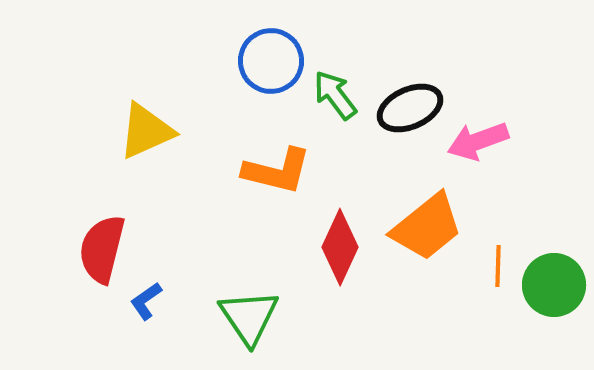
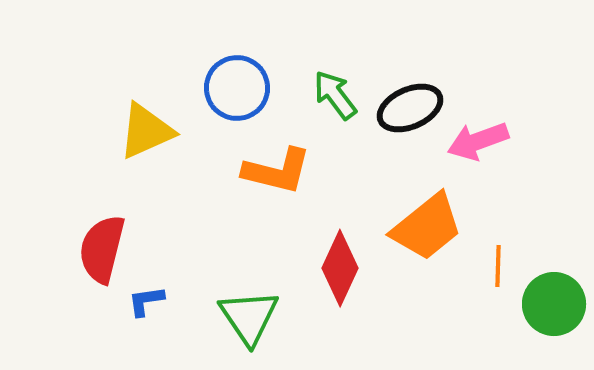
blue circle: moved 34 px left, 27 px down
red diamond: moved 21 px down
green circle: moved 19 px down
blue L-shape: rotated 27 degrees clockwise
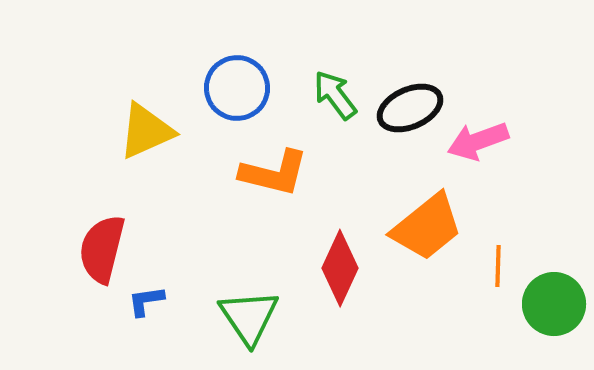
orange L-shape: moved 3 px left, 2 px down
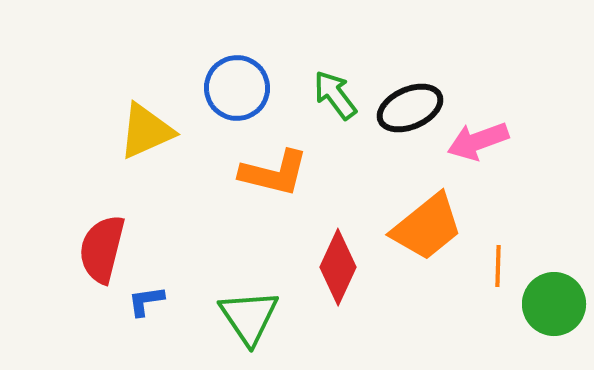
red diamond: moved 2 px left, 1 px up
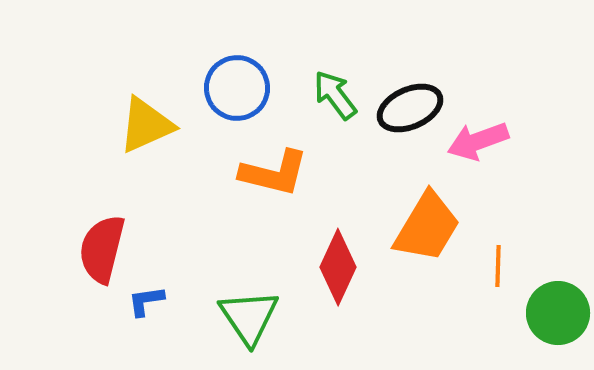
yellow triangle: moved 6 px up
orange trapezoid: rotated 20 degrees counterclockwise
green circle: moved 4 px right, 9 px down
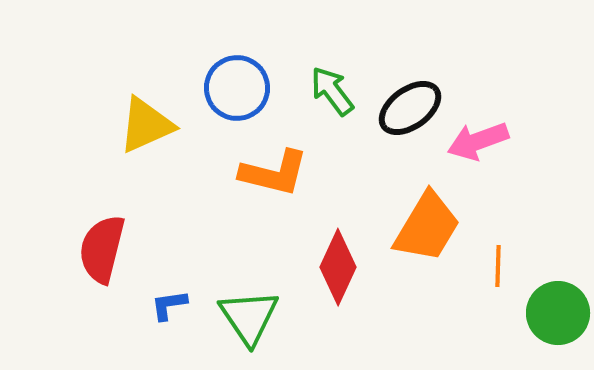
green arrow: moved 3 px left, 4 px up
black ellipse: rotated 12 degrees counterclockwise
blue L-shape: moved 23 px right, 4 px down
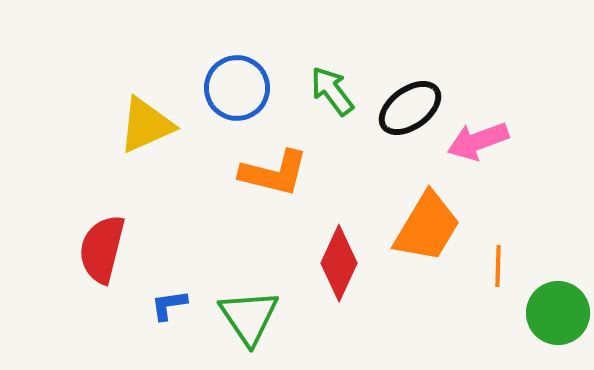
red diamond: moved 1 px right, 4 px up
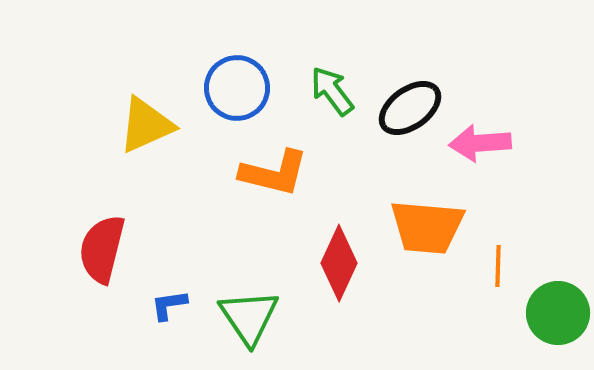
pink arrow: moved 2 px right, 2 px down; rotated 16 degrees clockwise
orange trapezoid: rotated 64 degrees clockwise
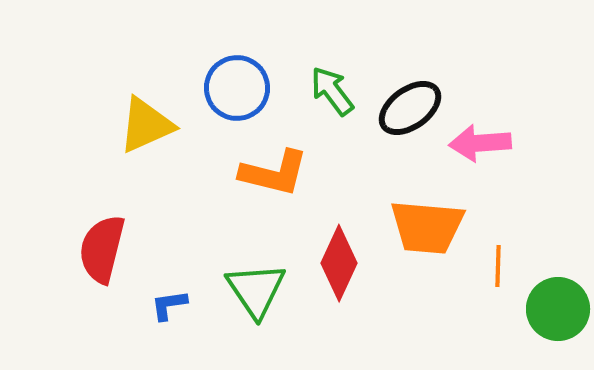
green circle: moved 4 px up
green triangle: moved 7 px right, 27 px up
